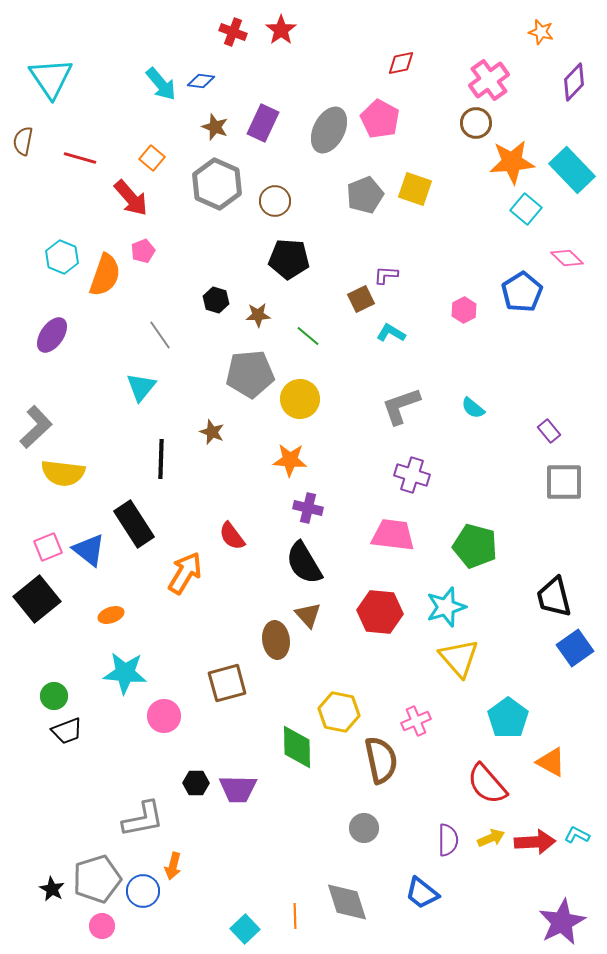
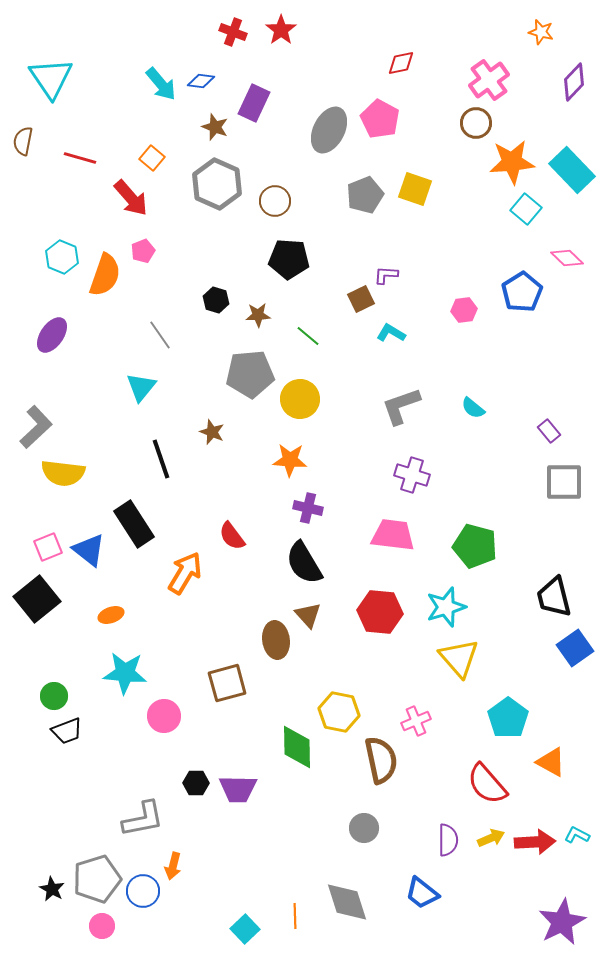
purple rectangle at (263, 123): moved 9 px left, 20 px up
pink hexagon at (464, 310): rotated 20 degrees clockwise
black line at (161, 459): rotated 21 degrees counterclockwise
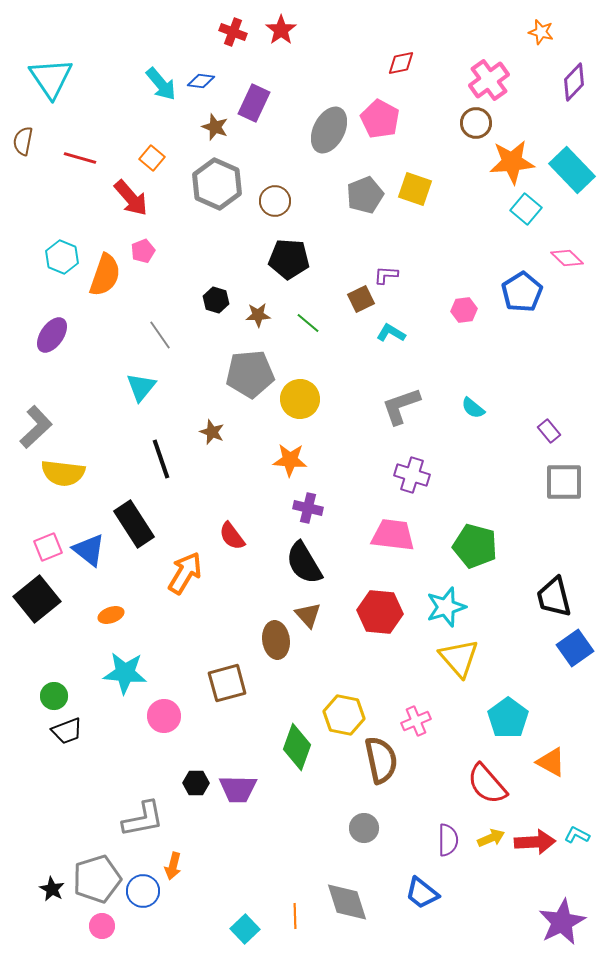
green line at (308, 336): moved 13 px up
yellow hexagon at (339, 712): moved 5 px right, 3 px down
green diamond at (297, 747): rotated 21 degrees clockwise
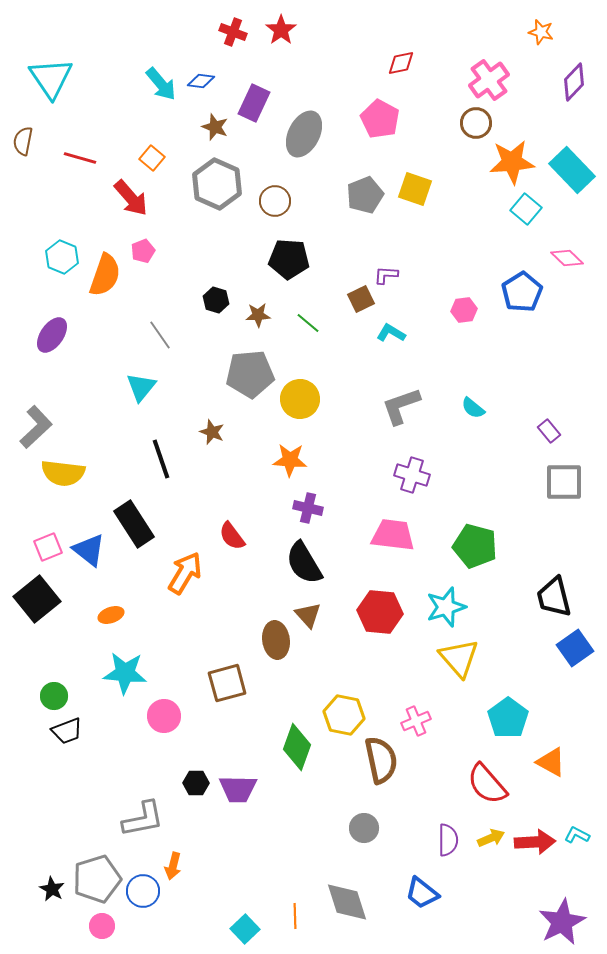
gray ellipse at (329, 130): moved 25 px left, 4 px down
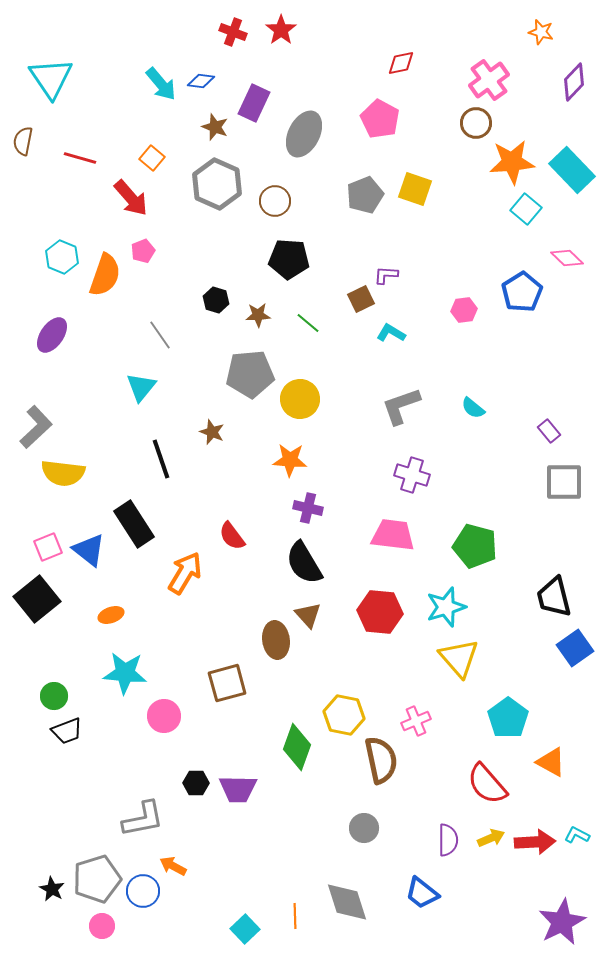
orange arrow at (173, 866): rotated 104 degrees clockwise
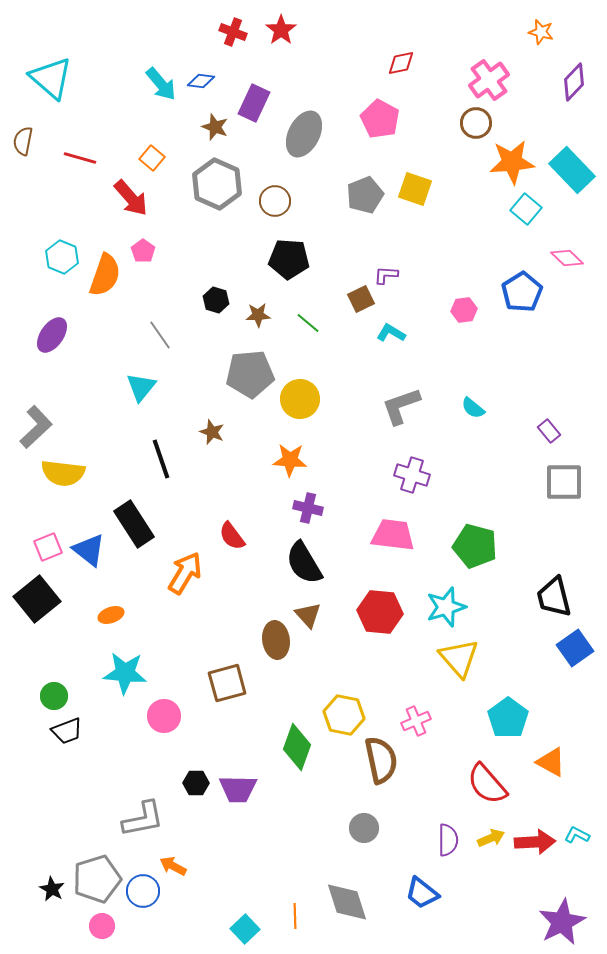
cyan triangle at (51, 78): rotated 15 degrees counterclockwise
pink pentagon at (143, 251): rotated 15 degrees counterclockwise
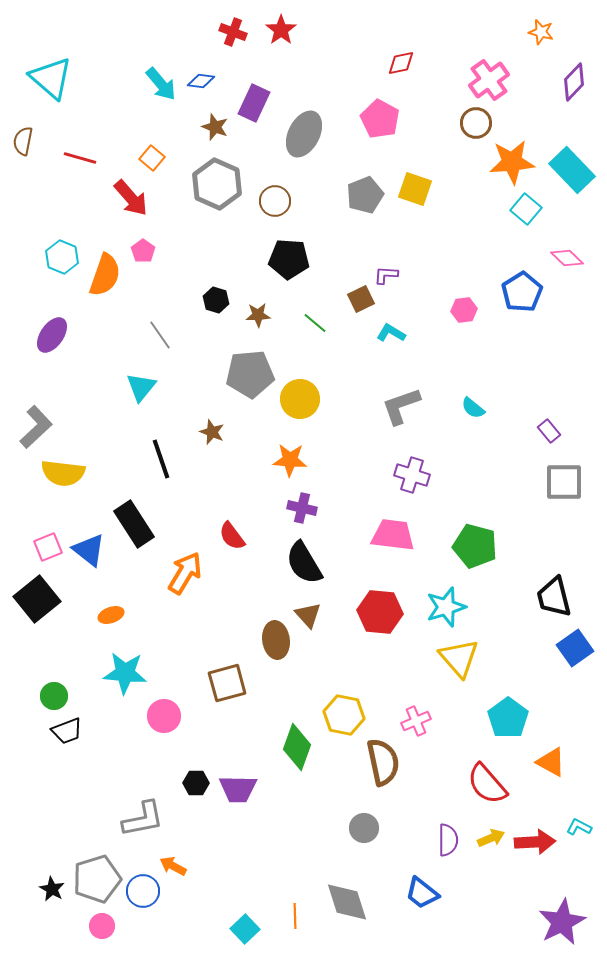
green line at (308, 323): moved 7 px right
purple cross at (308, 508): moved 6 px left
brown semicircle at (381, 760): moved 2 px right, 2 px down
cyan L-shape at (577, 835): moved 2 px right, 8 px up
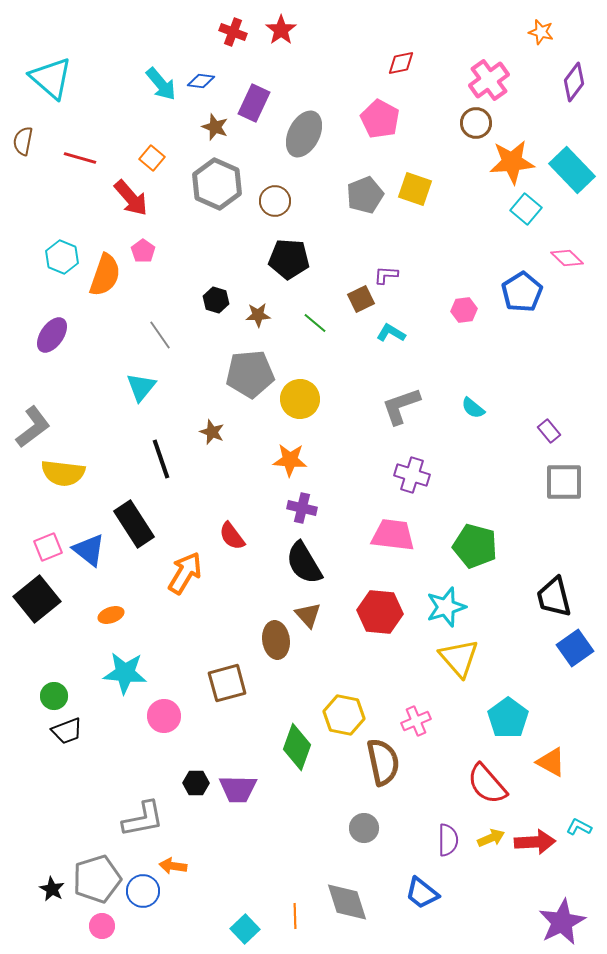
purple diamond at (574, 82): rotated 6 degrees counterclockwise
gray L-shape at (36, 427): moved 3 px left; rotated 6 degrees clockwise
orange arrow at (173, 866): rotated 20 degrees counterclockwise
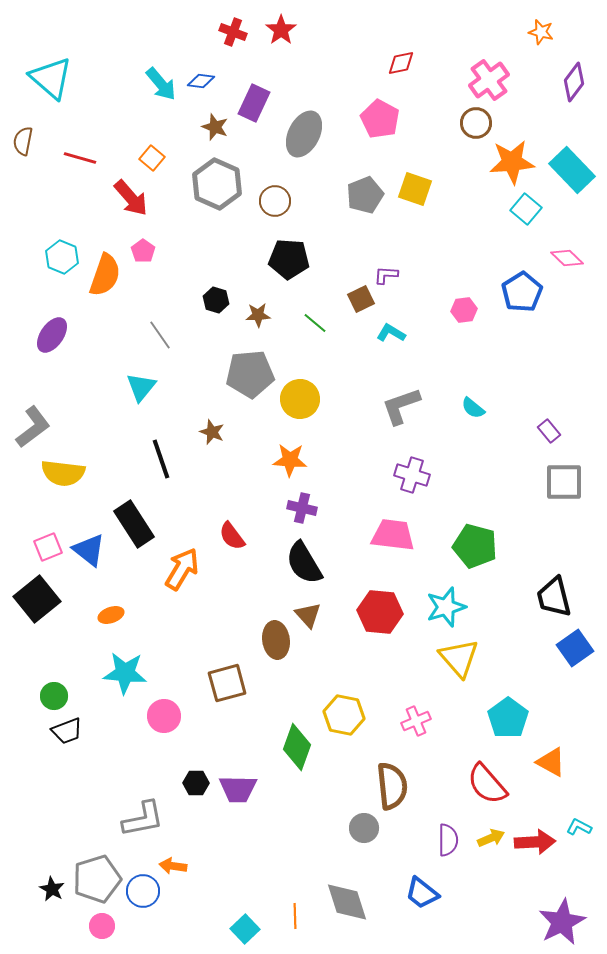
orange arrow at (185, 573): moved 3 px left, 4 px up
brown semicircle at (383, 762): moved 9 px right, 24 px down; rotated 6 degrees clockwise
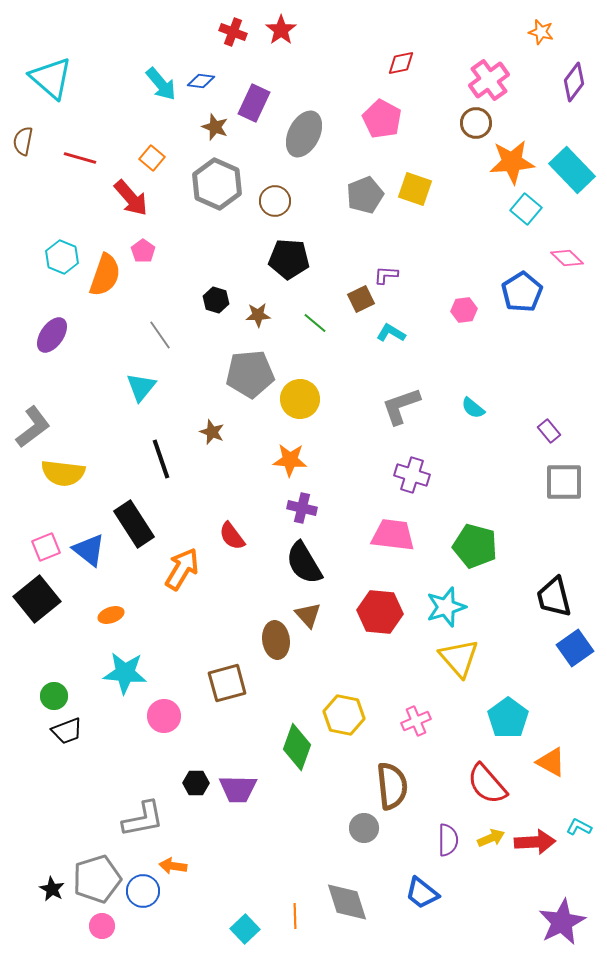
pink pentagon at (380, 119): moved 2 px right
pink square at (48, 547): moved 2 px left
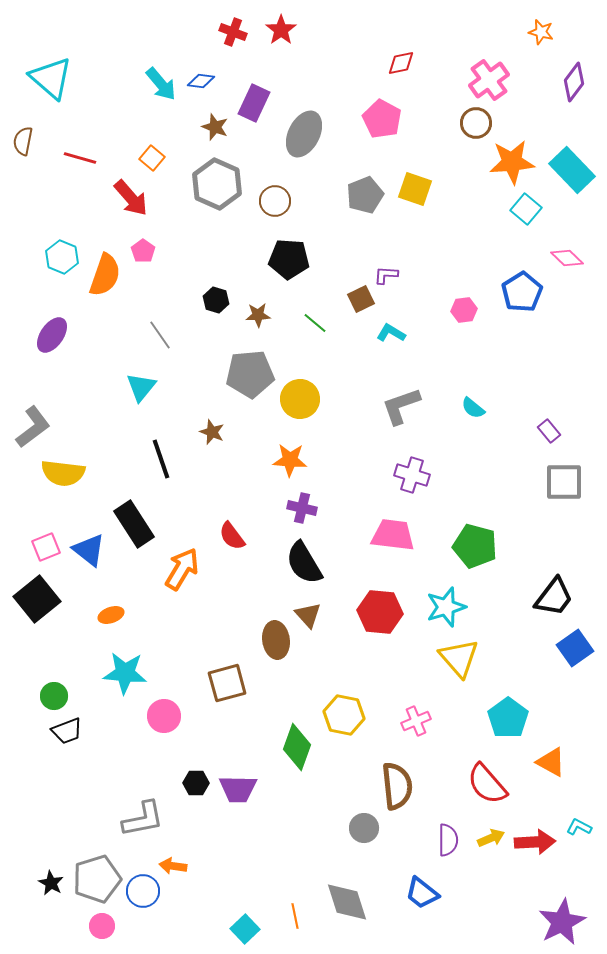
black trapezoid at (554, 597): rotated 129 degrees counterclockwise
brown semicircle at (392, 786): moved 5 px right
black star at (52, 889): moved 1 px left, 6 px up
orange line at (295, 916): rotated 10 degrees counterclockwise
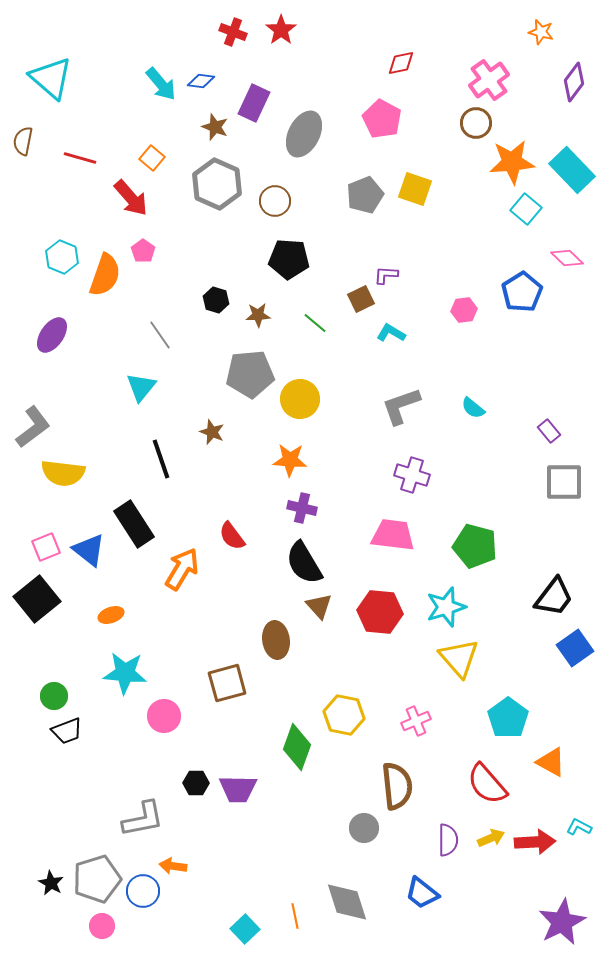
brown triangle at (308, 615): moved 11 px right, 9 px up
